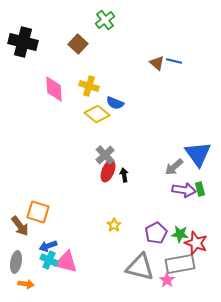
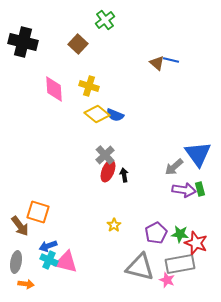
blue line: moved 3 px left, 1 px up
blue semicircle: moved 12 px down
pink star: rotated 14 degrees counterclockwise
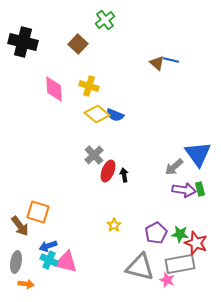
gray cross: moved 11 px left
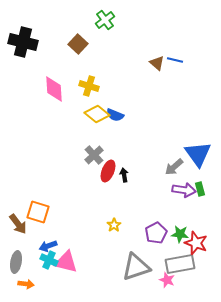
blue line: moved 4 px right
brown arrow: moved 2 px left, 2 px up
gray triangle: moved 4 px left; rotated 32 degrees counterclockwise
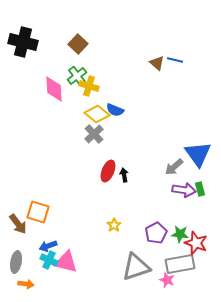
green cross: moved 28 px left, 56 px down
blue semicircle: moved 5 px up
gray cross: moved 21 px up
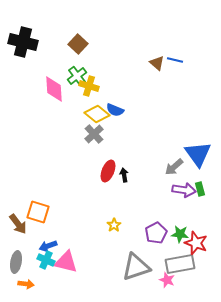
cyan cross: moved 3 px left
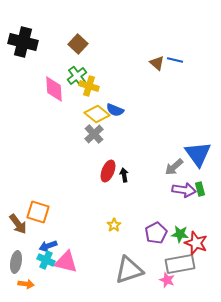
gray triangle: moved 7 px left, 3 px down
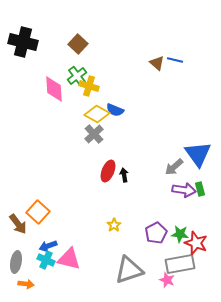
yellow diamond: rotated 10 degrees counterclockwise
orange square: rotated 25 degrees clockwise
pink triangle: moved 3 px right, 3 px up
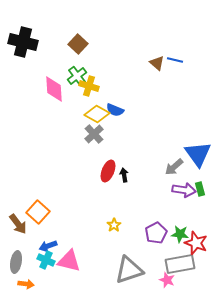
pink triangle: moved 2 px down
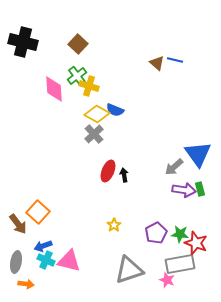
blue arrow: moved 5 px left
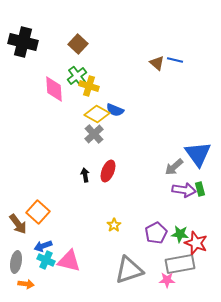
black arrow: moved 39 px left
pink star: rotated 21 degrees counterclockwise
